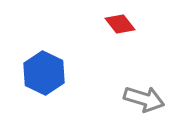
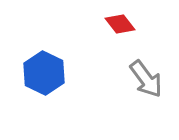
gray arrow: moved 2 px right, 20 px up; rotated 36 degrees clockwise
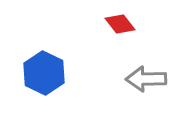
gray arrow: rotated 126 degrees clockwise
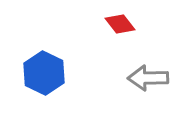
gray arrow: moved 2 px right, 1 px up
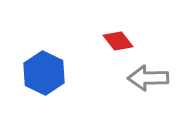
red diamond: moved 2 px left, 17 px down
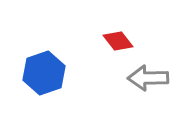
blue hexagon: rotated 15 degrees clockwise
